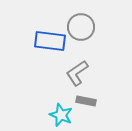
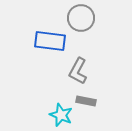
gray circle: moved 9 px up
gray L-shape: moved 1 px right, 2 px up; rotated 28 degrees counterclockwise
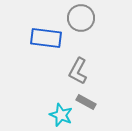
blue rectangle: moved 4 px left, 3 px up
gray rectangle: moved 1 px down; rotated 18 degrees clockwise
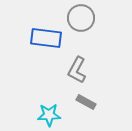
gray L-shape: moved 1 px left, 1 px up
cyan star: moved 12 px left; rotated 25 degrees counterclockwise
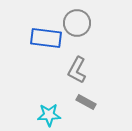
gray circle: moved 4 px left, 5 px down
